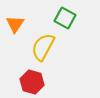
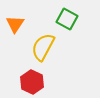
green square: moved 2 px right, 1 px down
red hexagon: rotated 10 degrees clockwise
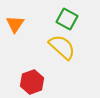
yellow semicircle: moved 19 px right; rotated 104 degrees clockwise
red hexagon: rotated 15 degrees clockwise
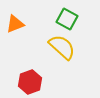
orange triangle: rotated 36 degrees clockwise
red hexagon: moved 2 px left
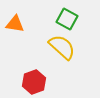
orange triangle: rotated 30 degrees clockwise
red hexagon: moved 4 px right
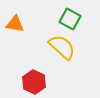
green square: moved 3 px right
red hexagon: rotated 15 degrees counterclockwise
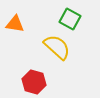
yellow semicircle: moved 5 px left
red hexagon: rotated 10 degrees counterclockwise
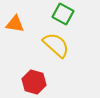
green square: moved 7 px left, 5 px up
yellow semicircle: moved 1 px left, 2 px up
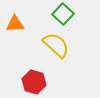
green square: rotated 15 degrees clockwise
orange triangle: rotated 12 degrees counterclockwise
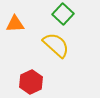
red hexagon: moved 3 px left; rotated 20 degrees clockwise
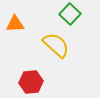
green square: moved 7 px right
red hexagon: rotated 20 degrees clockwise
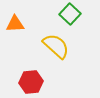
yellow semicircle: moved 1 px down
